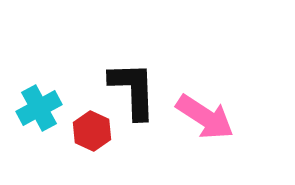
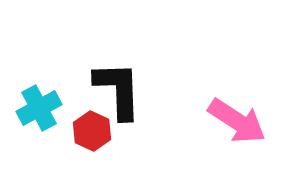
black L-shape: moved 15 px left
pink arrow: moved 32 px right, 4 px down
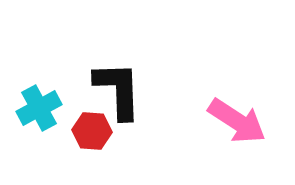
red hexagon: rotated 21 degrees counterclockwise
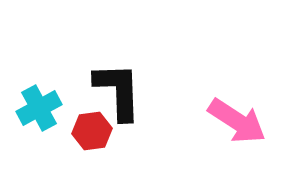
black L-shape: moved 1 px down
red hexagon: rotated 12 degrees counterclockwise
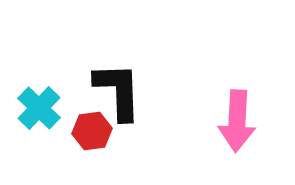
cyan cross: rotated 18 degrees counterclockwise
pink arrow: rotated 60 degrees clockwise
